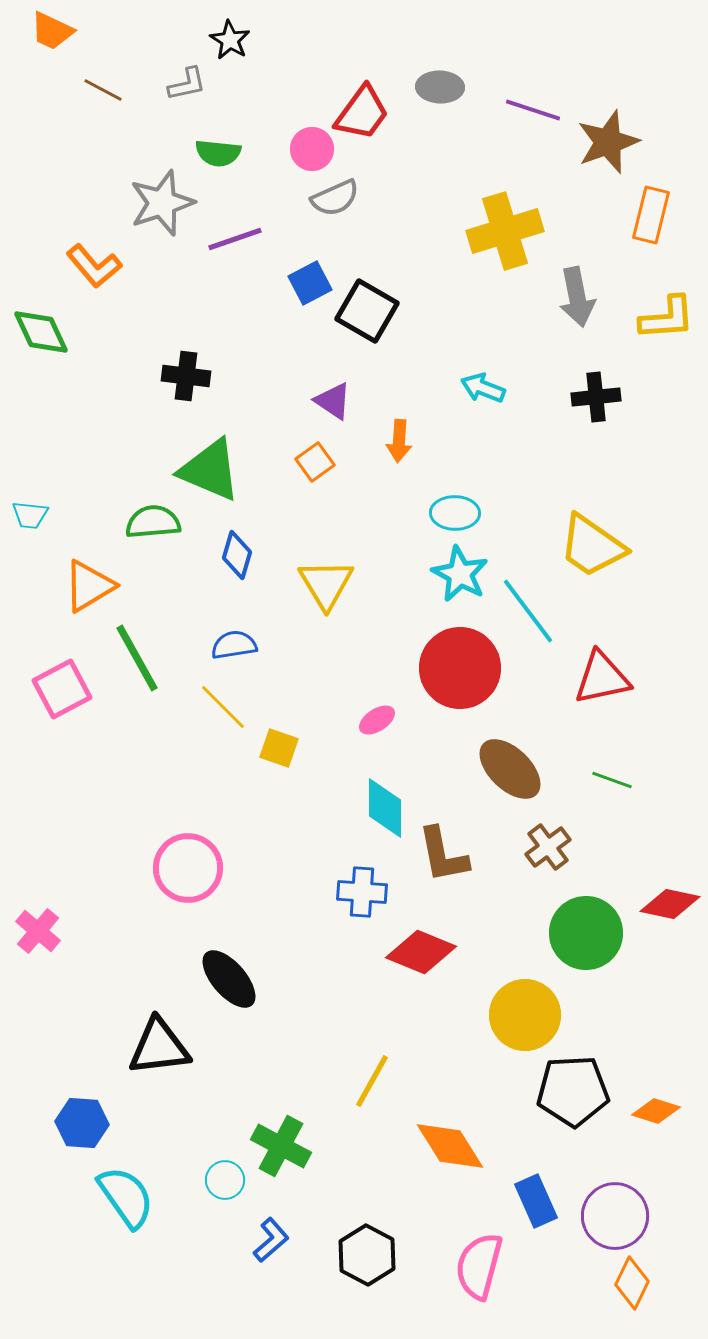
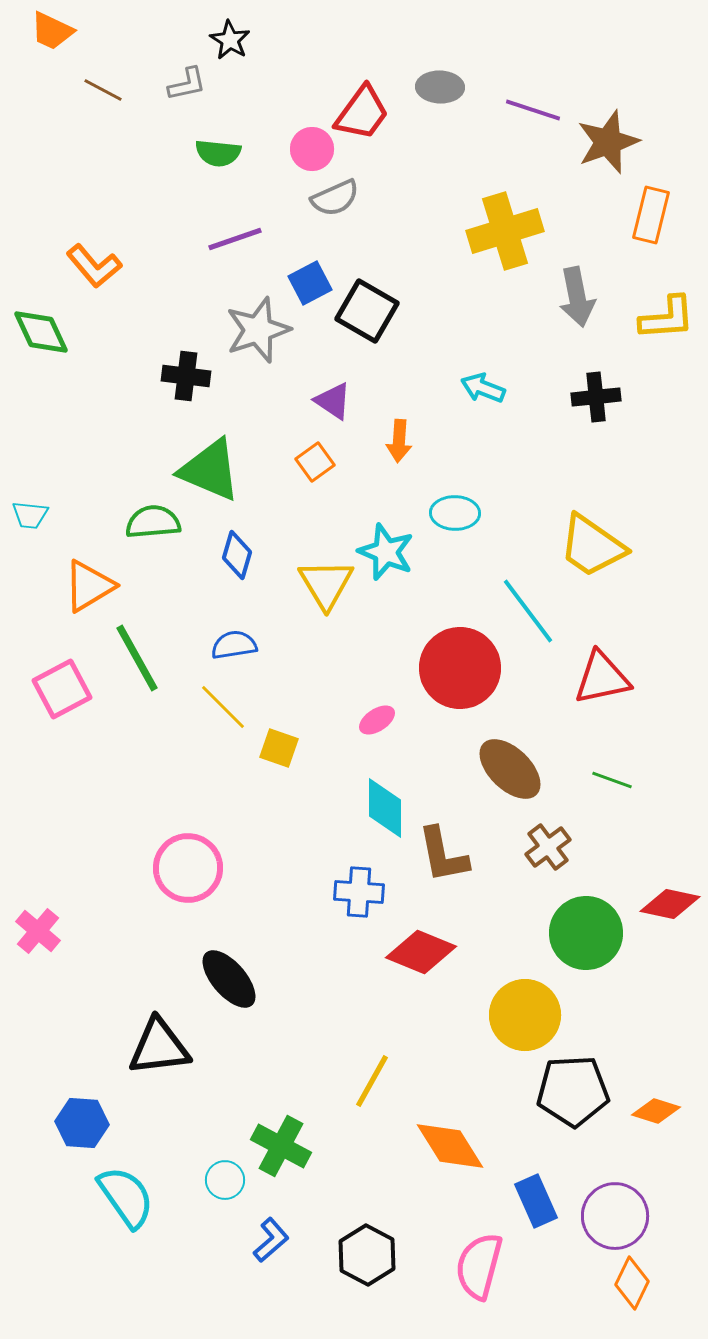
gray star at (162, 203): moved 96 px right, 127 px down
cyan star at (460, 574): moved 74 px left, 22 px up; rotated 6 degrees counterclockwise
blue cross at (362, 892): moved 3 px left
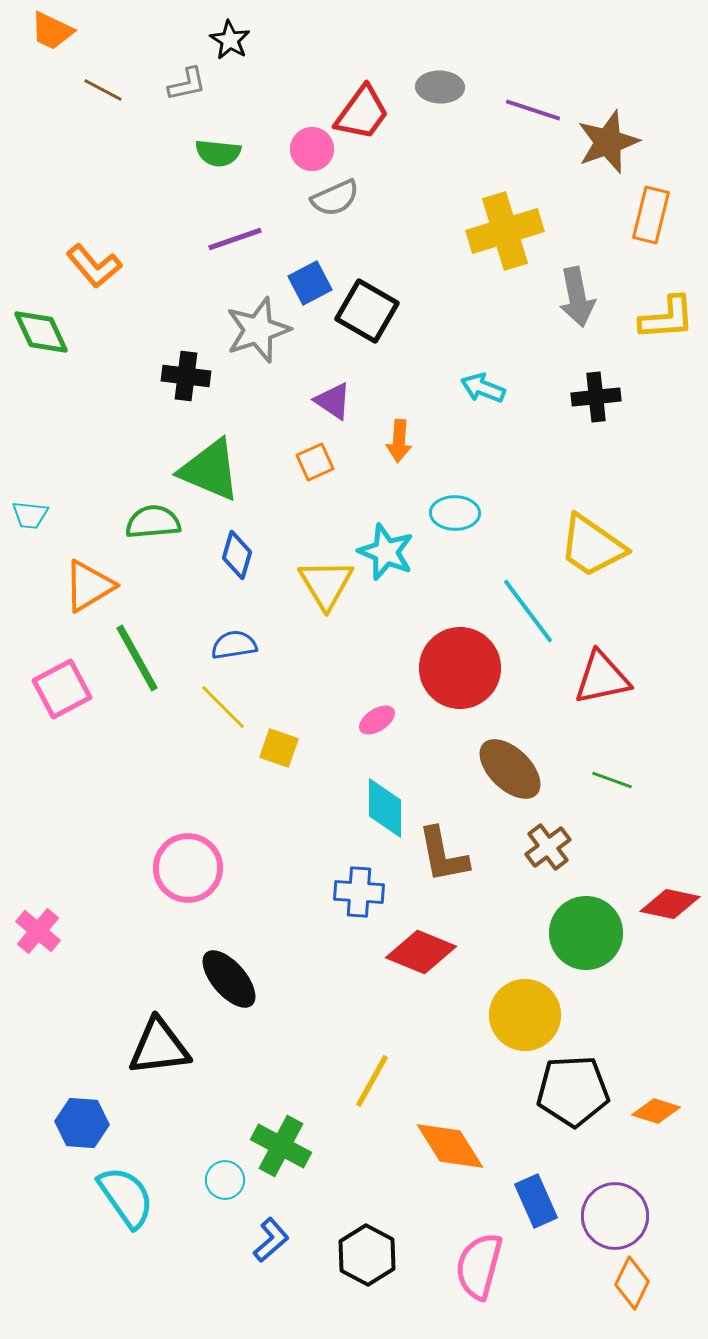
orange square at (315, 462): rotated 12 degrees clockwise
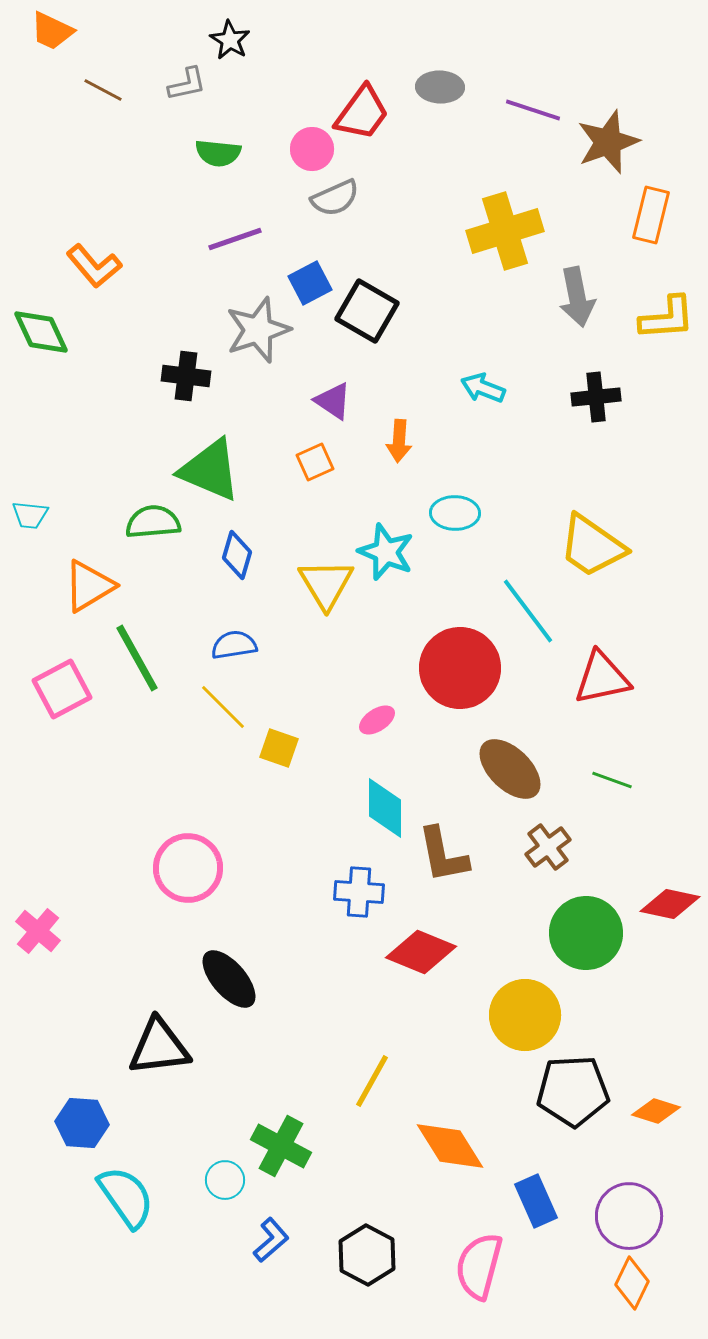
purple circle at (615, 1216): moved 14 px right
